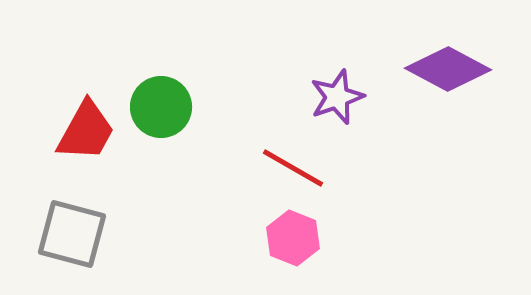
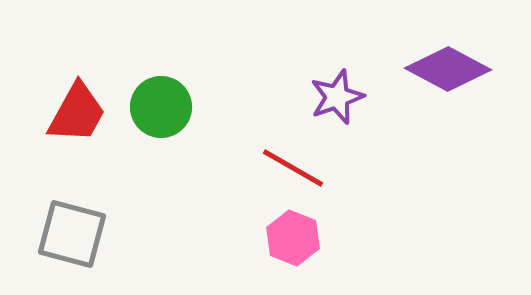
red trapezoid: moved 9 px left, 18 px up
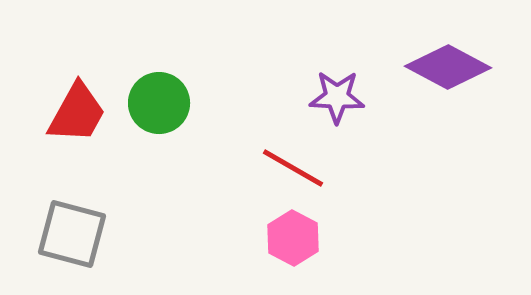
purple diamond: moved 2 px up
purple star: rotated 22 degrees clockwise
green circle: moved 2 px left, 4 px up
pink hexagon: rotated 6 degrees clockwise
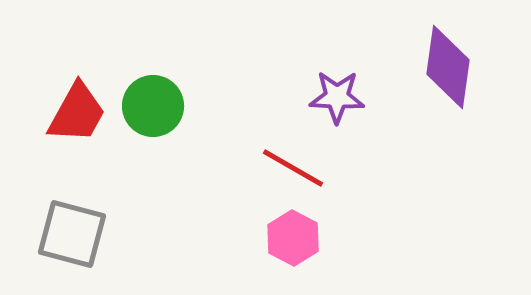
purple diamond: rotated 70 degrees clockwise
green circle: moved 6 px left, 3 px down
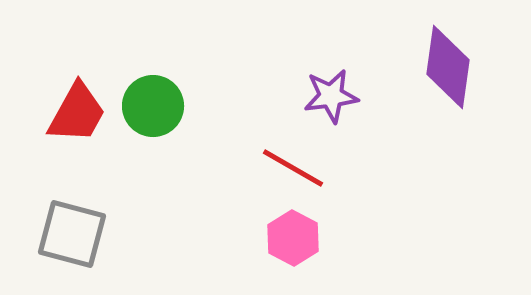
purple star: moved 6 px left, 1 px up; rotated 10 degrees counterclockwise
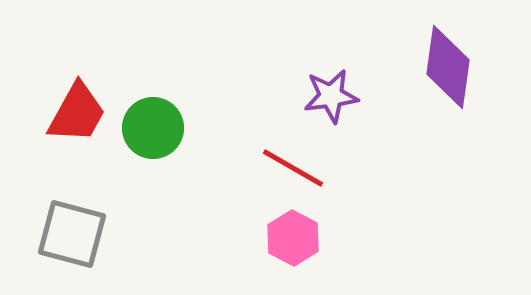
green circle: moved 22 px down
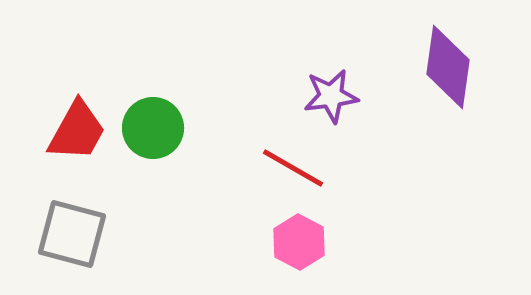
red trapezoid: moved 18 px down
pink hexagon: moved 6 px right, 4 px down
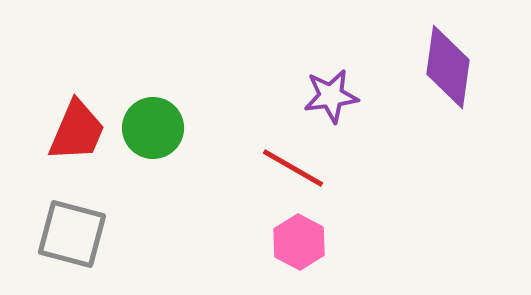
red trapezoid: rotated 6 degrees counterclockwise
